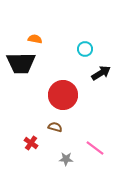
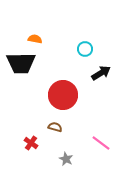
pink line: moved 6 px right, 5 px up
gray star: rotated 24 degrees clockwise
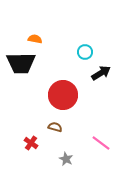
cyan circle: moved 3 px down
